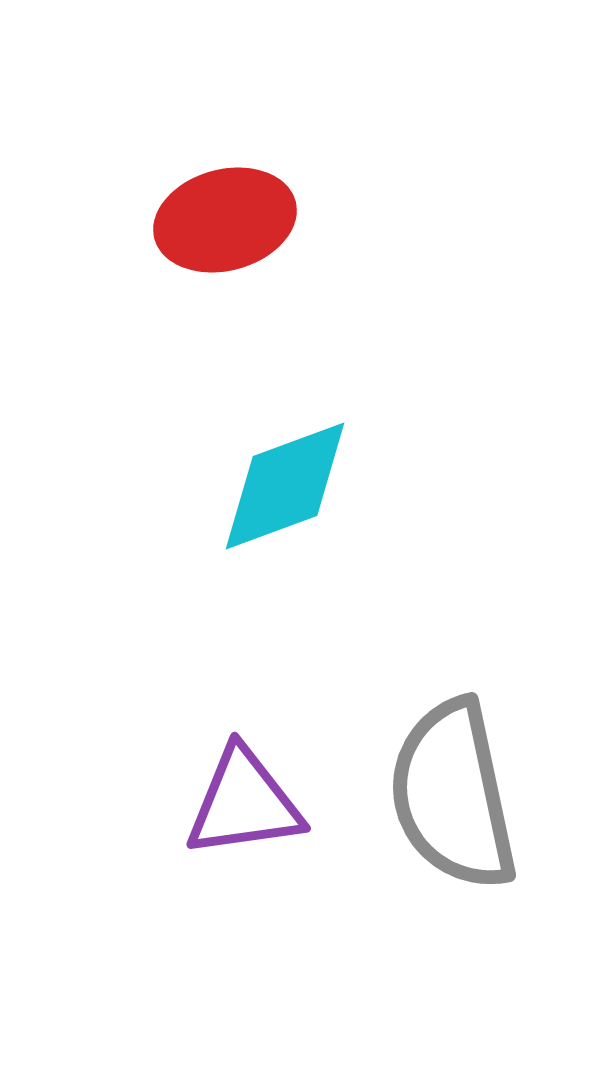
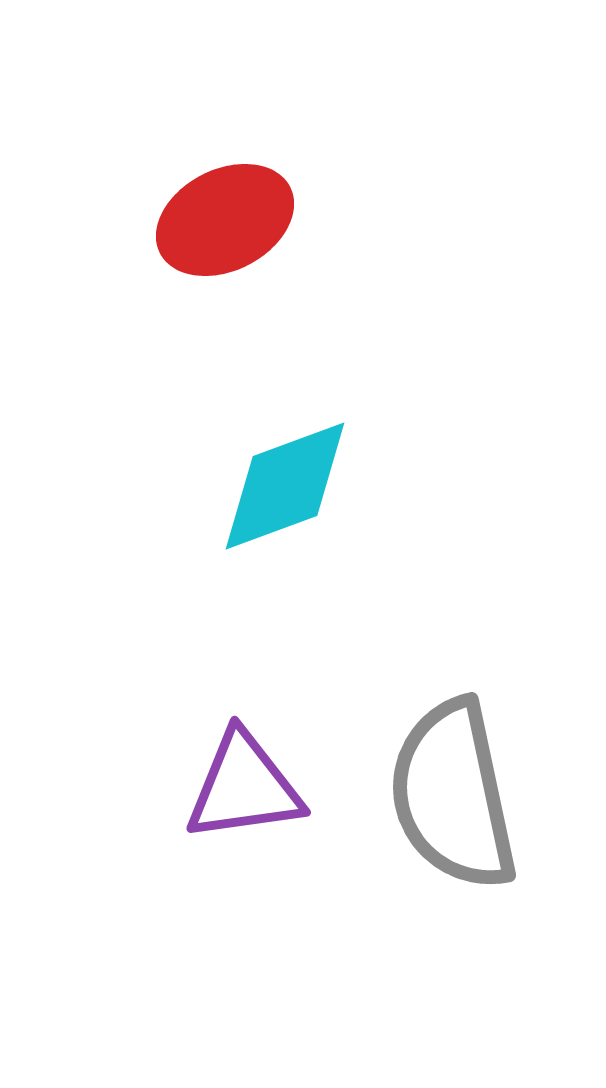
red ellipse: rotated 12 degrees counterclockwise
purple triangle: moved 16 px up
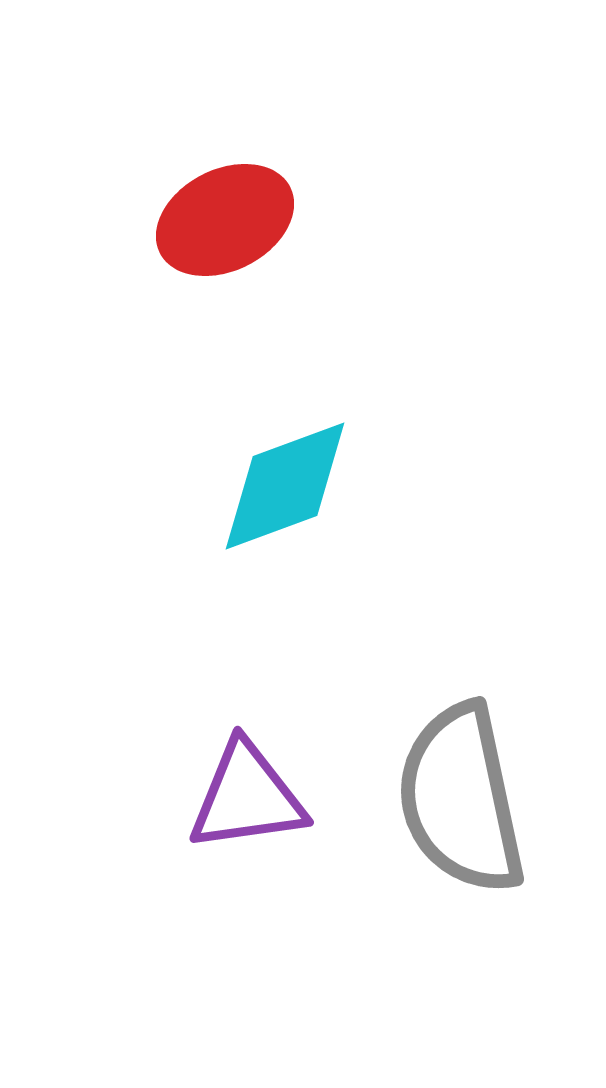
purple triangle: moved 3 px right, 10 px down
gray semicircle: moved 8 px right, 4 px down
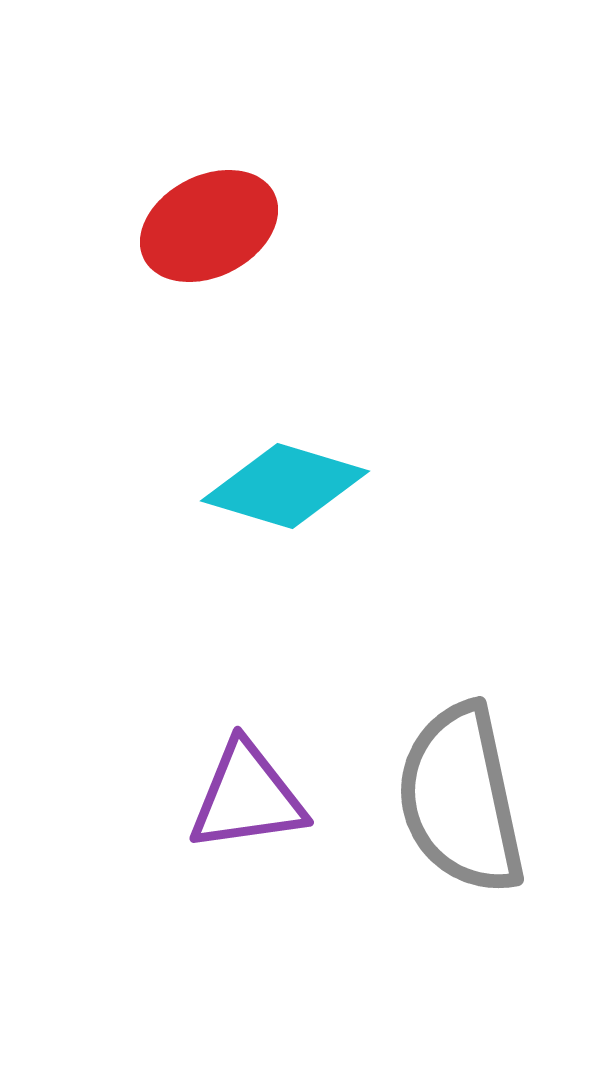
red ellipse: moved 16 px left, 6 px down
cyan diamond: rotated 37 degrees clockwise
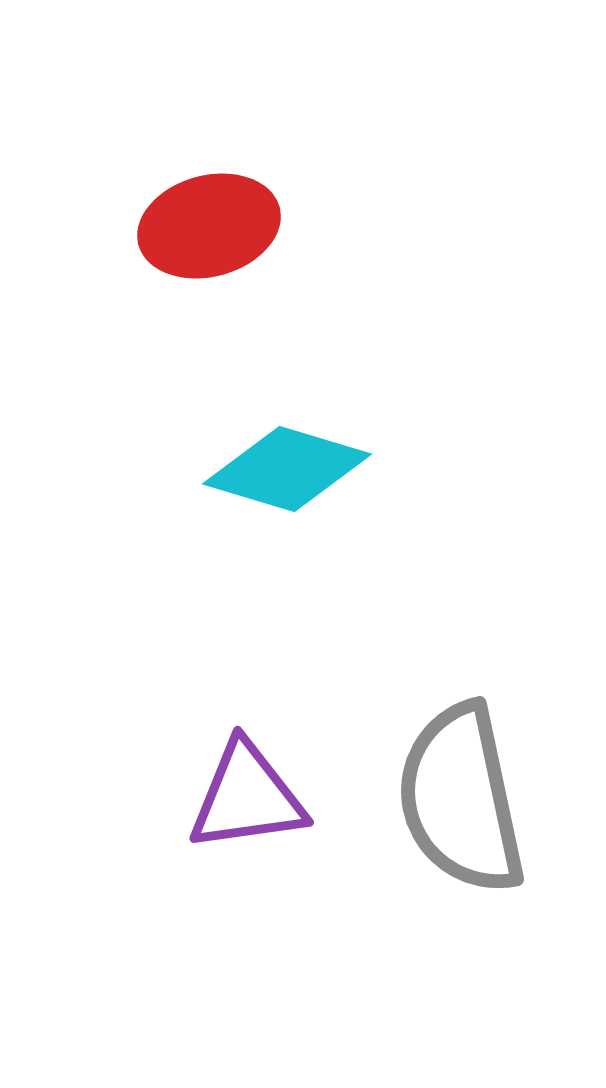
red ellipse: rotated 12 degrees clockwise
cyan diamond: moved 2 px right, 17 px up
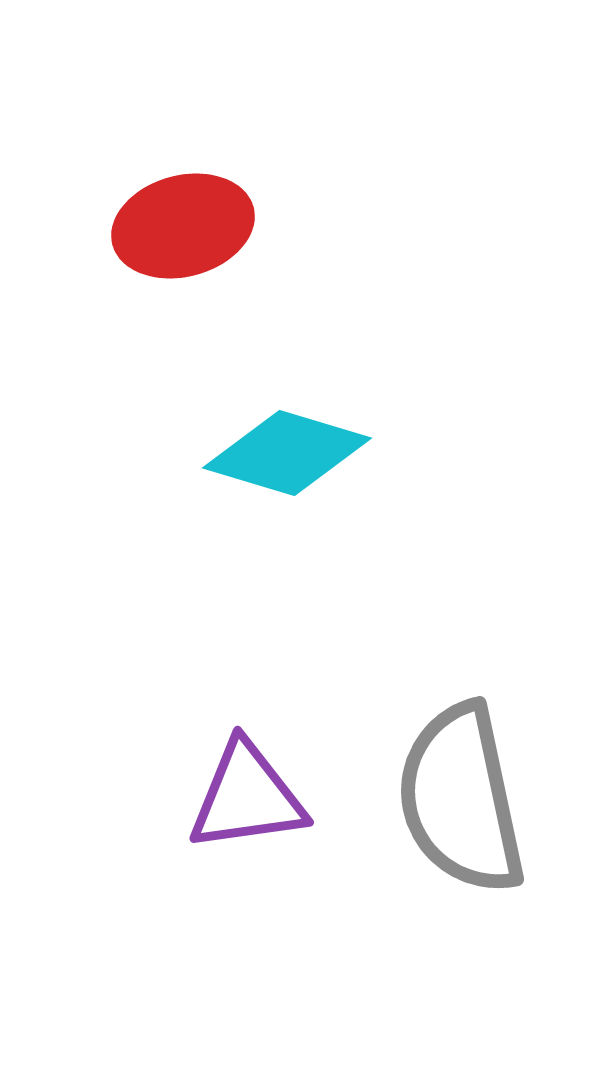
red ellipse: moved 26 px left
cyan diamond: moved 16 px up
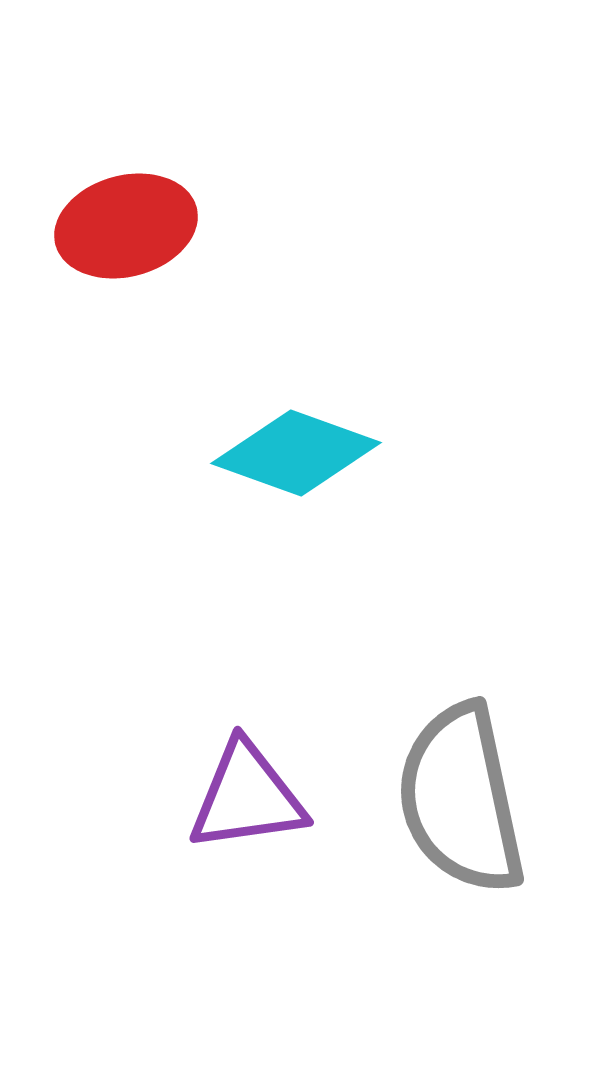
red ellipse: moved 57 px left
cyan diamond: moved 9 px right; rotated 3 degrees clockwise
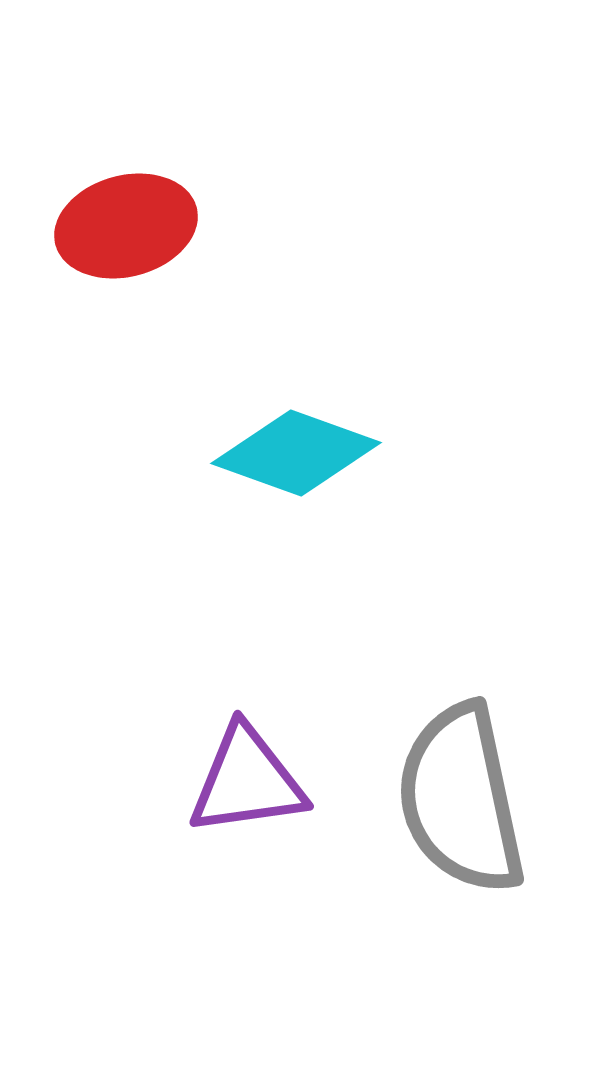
purple triangle: moved 16 px up
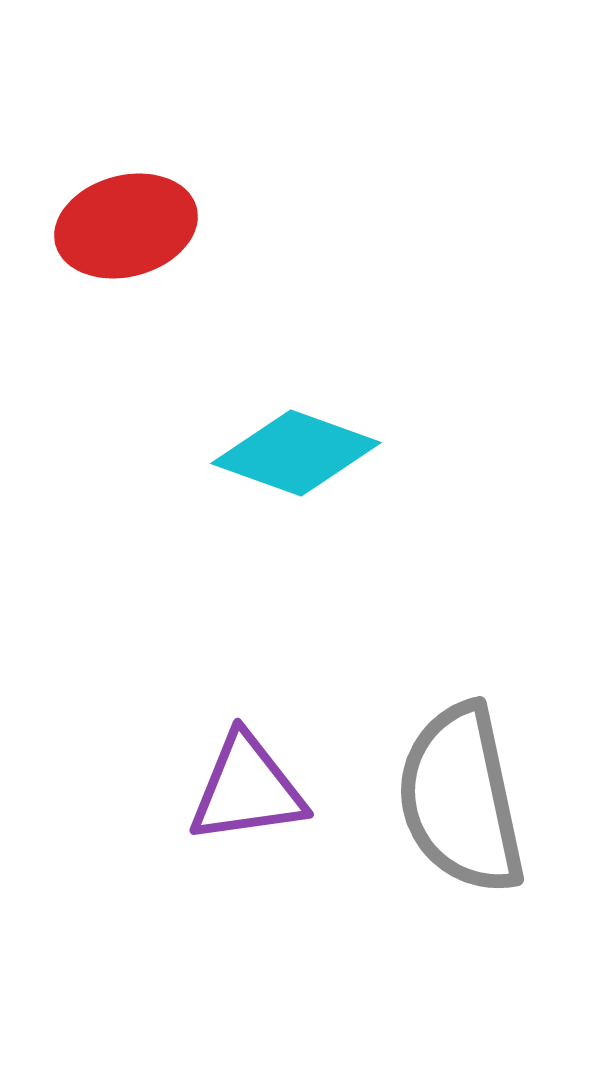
purple triangle: moved 8 px down
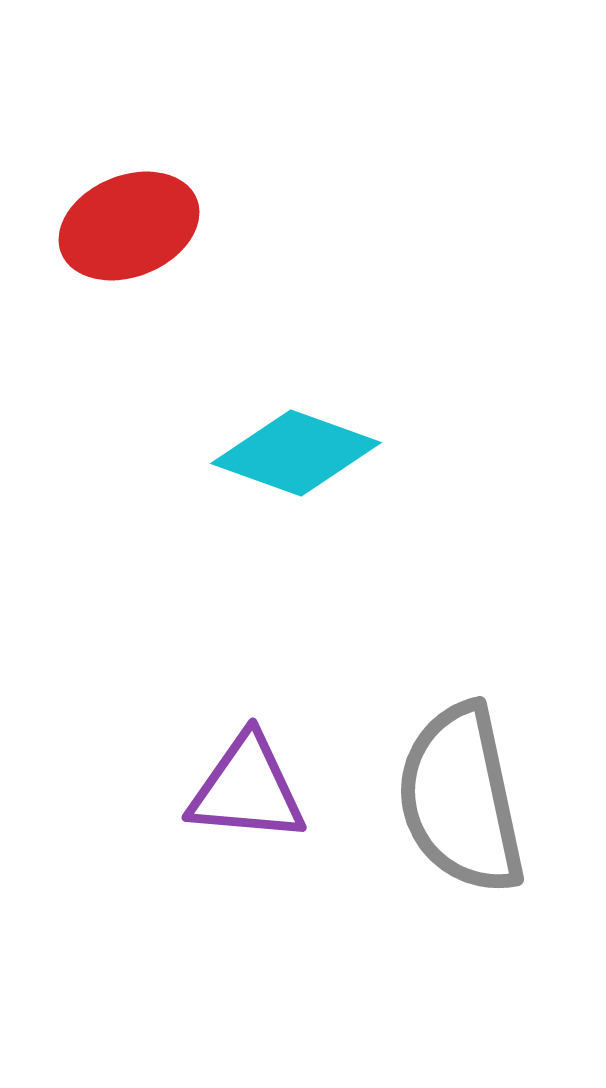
red ellipse: moved 3 px right; rotated 7 degrees counterclockwise
purple triangle: rotated 13 degrees clockwise
